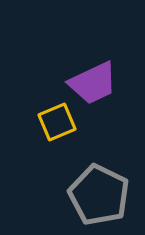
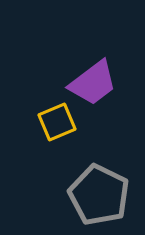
purple trapezoid: rotated 12 degrees counterclockwise
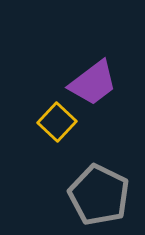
yellow square: rotated 24 degrees counterclockwise
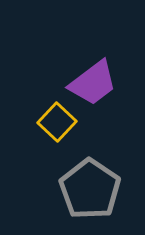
gray pentagon: moved 9 px left, 6 px up; rotated 8 degrees clockwise
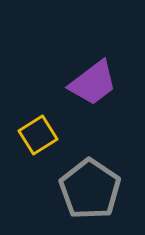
yellow square: moved 19 px left, 13 px down; rotated 15 degrees clockwise
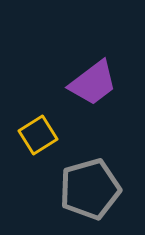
gray pentagon: rotated 22 degrees clockwise
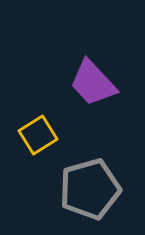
purple trapezoid: rotated 84 degrees clockwise
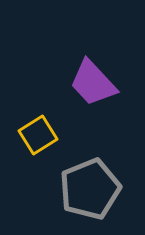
gray pentagon: rotated 6 degrees counterclockwise
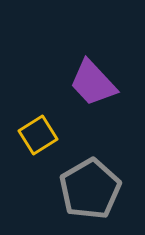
gray pentagon: rotated 8 degrees counterclockwise
